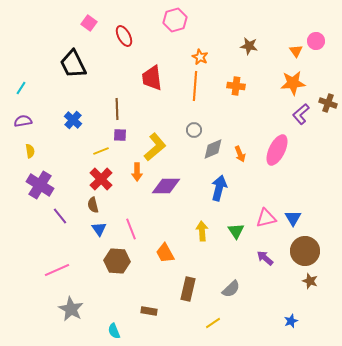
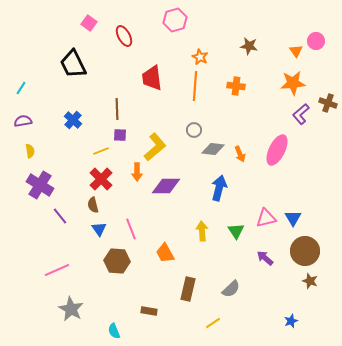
gray diamond at (213, 149): rotated 30 degrees clockwise
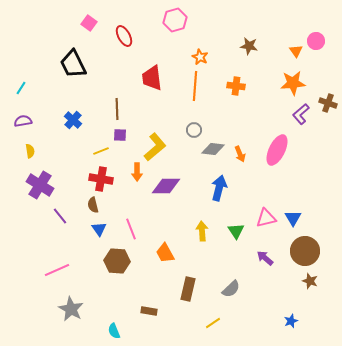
red cross at (101, 179): rotated 35 degrees counterclockwise
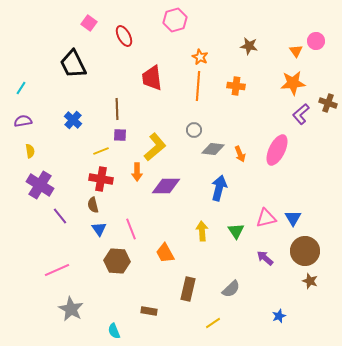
orange line at (195, 86): moved 3 px right
blue star at (291, 321): moved 12 px left, 5 px up
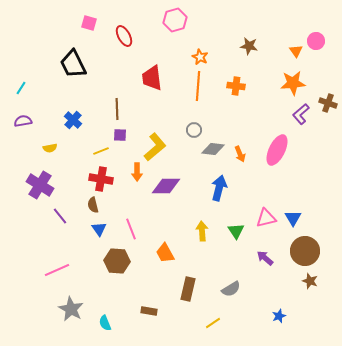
pink square at (89, 23): rotated 21 degrees counterclockwise
yellow semicircle at (30, 151): moved 20 px right, 3 px up; rotated 88 degrees clockwise
gray semicircle at (231, 289): rotated 12 degrees clockwise
cyan semicircle at (114, 331): moved 9 px left, 8 px up
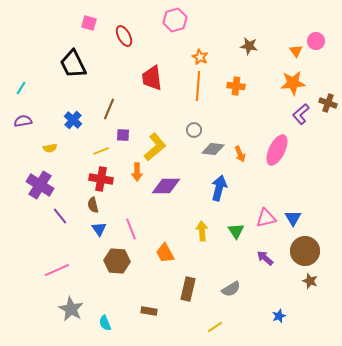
brown line at (117, 109): moved 8 px left; rotated 25 degrees clockwise
purple square at (120, 135): moved 3 px right
yellow line at (213, 323): moved 2 px right, 4 px down
